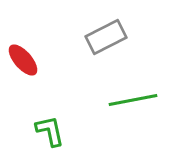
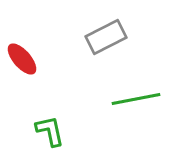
red ellipse: moved 1 px left, 1 px up
green line: moved 3 px right, 1 px up
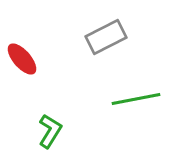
green L-shape: rotated 44 degrees clockwise
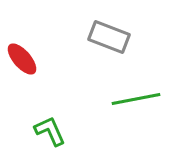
gray rectangle: moved 3 px right; rotated 48 degrees clockwise
green L-shape: rotated 56 degrees counterclockwise
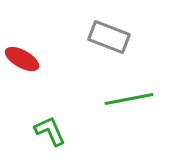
red ellipse: rotated 20 degrees counterclockwise
green line: moved 7 px left
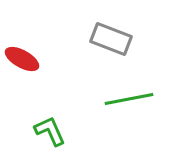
gray rectangle: moved 2 px right, 2 px down
